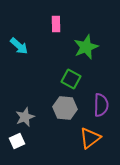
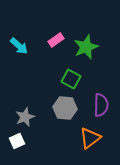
pink rectangle: moved 16 px down; rotated 56 degrees clockwise
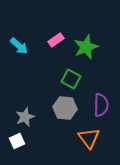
orange triangle: moved 1 px left; rotated 30 degrees counterclockwise
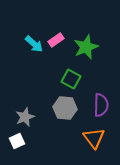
cyan arrow: moved 15 px right, 2 px up
orange triangle: moved 5 px right
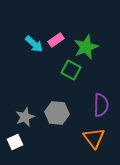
green square: moved 9 px up
gray hexagon: moved 8 px left, 5 px down
white square: moved 2 px left, 1 px down
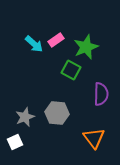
purple semicircle: moved 11 px up
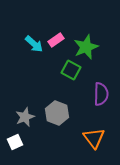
gray hexagon: rotated 15 degrees clockwise
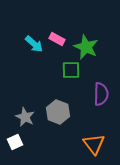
pink rectangle: moved 1 px right, 1 px up; rotated 63 degrees clockwise
green star: rotated 25 degrees counterclockwise
green square: rotated 30 degrees counterclockwise
gray hexagon: moved 1 px right, 1 px up
gray star: rotated 24 degrees counterclockwise
orange triangle: moved 6 px down
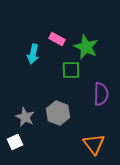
cyan arrow: moved 1 px left, 10 px down; rotated 60 degrees clockwise
gray hexagon: moved 1 px down
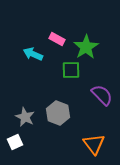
green star: rotated 15 degrees clockwise
cyan arrow: rotated 102 degrees clockwise
purple semicircle: moved 1 px right, 1 px down; rotated 45 degrees counterclockwise
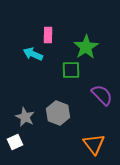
pink rectangle: moved 9 px left, 4 px up; rotated 63 degrees clockwise
